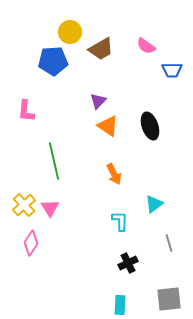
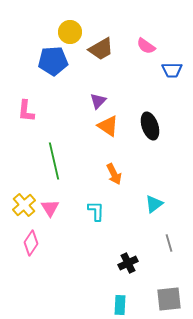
cyan L-shape: moved 24 px left, 10 px up
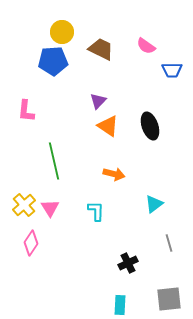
yellow circle: moved 8 px left
brown trapezoid: rotated 124 degrees counterclockwise
orange arrow: rotated 50 degrees counterclockwise
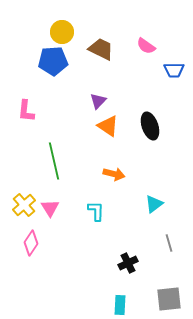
blue trapezoid: moved 2 px right
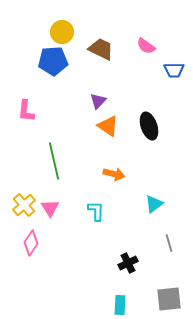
black ellipse: moved 1 px left
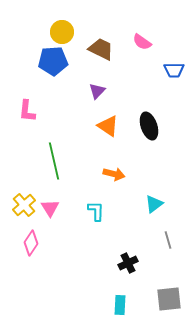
pink semicircle: moved 4 px left, 4 px up
purple triangle: moved 1 px left, 10 px up
pink L-shape: moved 1 px right
gray line: moved 1 px left, 3 px up
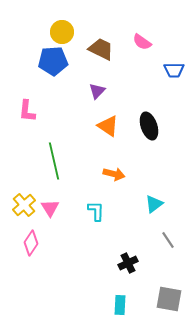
gray line: rotated 18 degrees counterclockwise
gray square: rotated 16 degrees clockwise
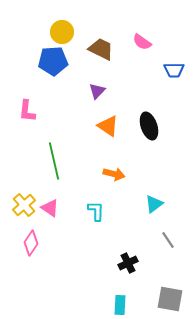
pink triangle: rotated 24 degrees counterclockwise
gray square: moved 1 px right
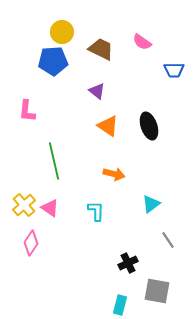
purple triangle: rotated 36 degrees counterclockwise
cyan triangle: moved 3 px left
gray square: moved 13 px left, 8 px up
cyan rectangle: rotated 12 degrees clockwise
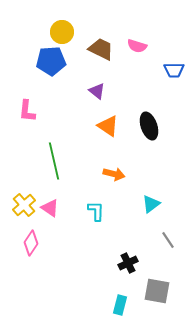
pink semicircle: moved 5 px left, 4 px down; rotated 18 degrees counterclockwise
blue pentagon: moved 2 px left
